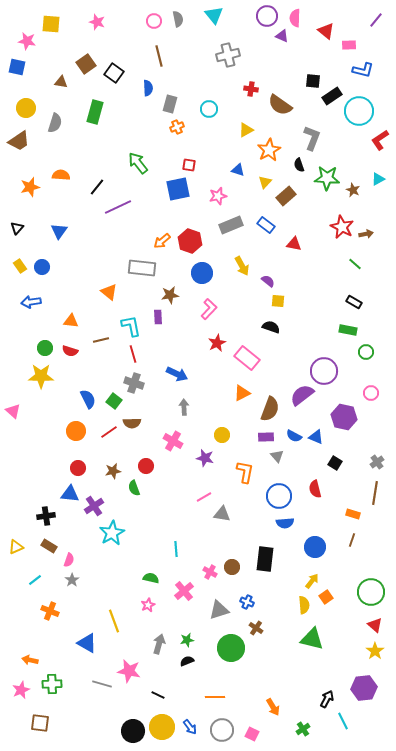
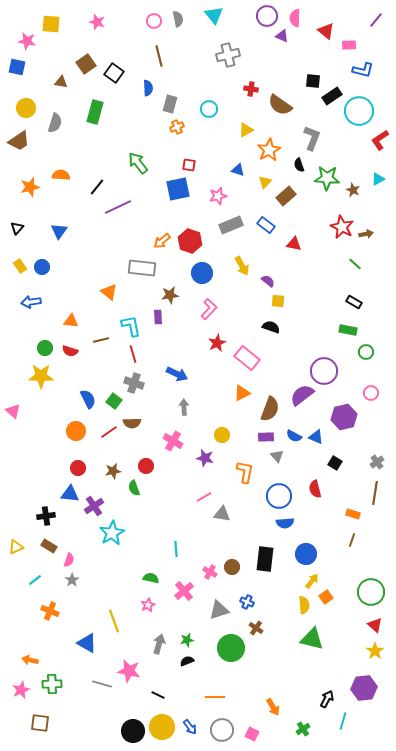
purple hexagon at (344, 417): rotated 25 degrees counterclockwise
blue circle at (315, 547): moved 9 px left, 7 px down
cyan line at (343, 721): rotated 42 degrees clockwise
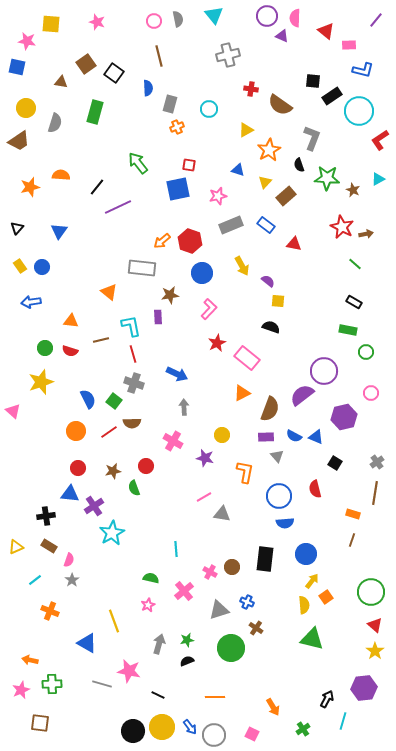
yellow star at (41, 376): moved 6 px down; rotated 20 degrees counterclockwise
gray circle at (222, 730): moved 8 px left, 5 px down
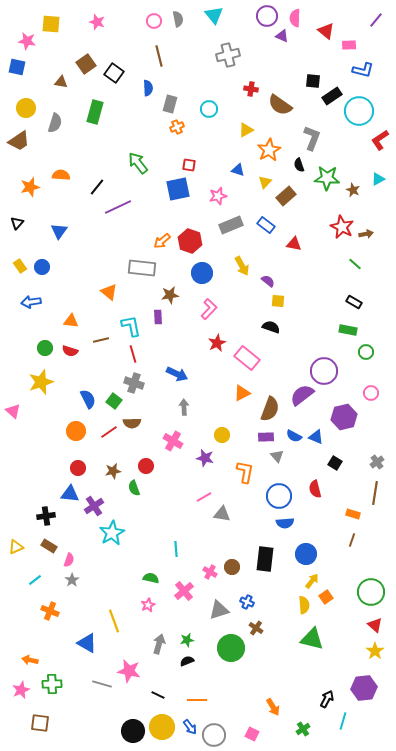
black triangle at (17, 228): moved 5 px up
orange line at (215, 697): moved 18 px left, 3 px down
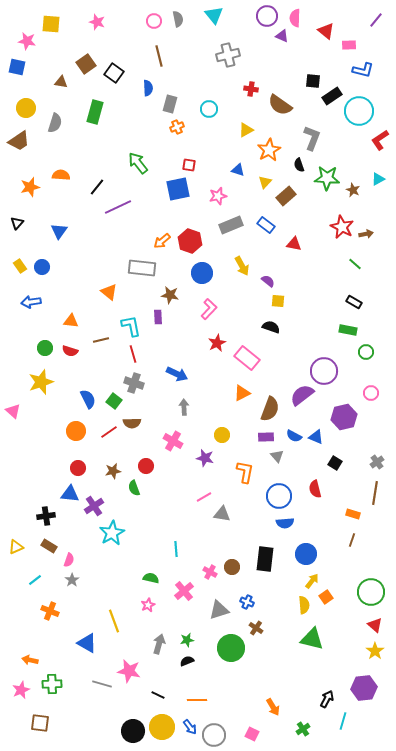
brown star at (170, 295): rotated 18 degrees clockwise
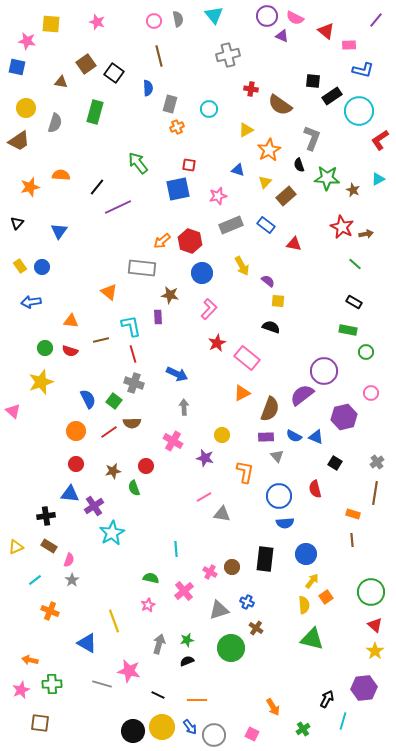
pink semicircle at (295, 18): rotated 66 degrees counterclockwise
red circle at (78, 468): moved 2 px left, 4 px up
brown line at (352, 540): rotated 24 degrees counterclockwise
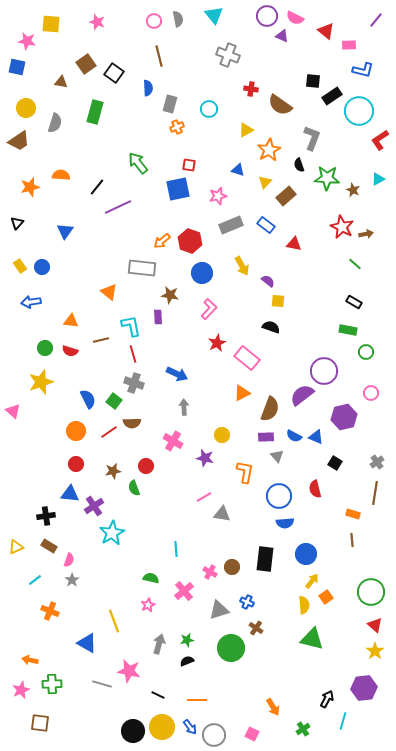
gray cross at (228, 55): rotated 35 degrees clockwise
blue triangle at (59, 231): moved 6 px right
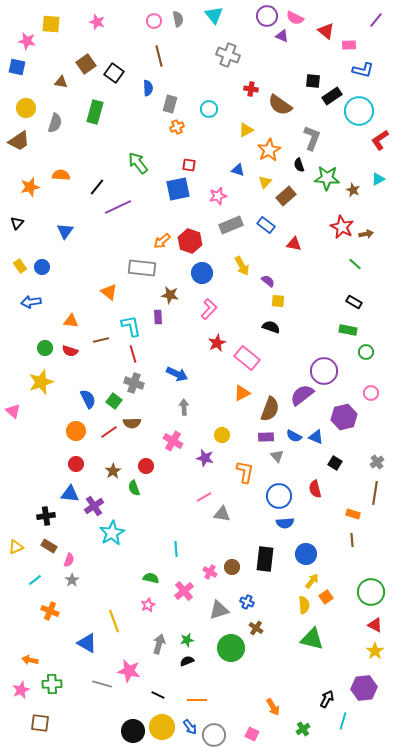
brown star at (113, 471): rotated 21 degrees counterclockwise
red triangle at (375, 625): rotated 14 degrees counterclockwise
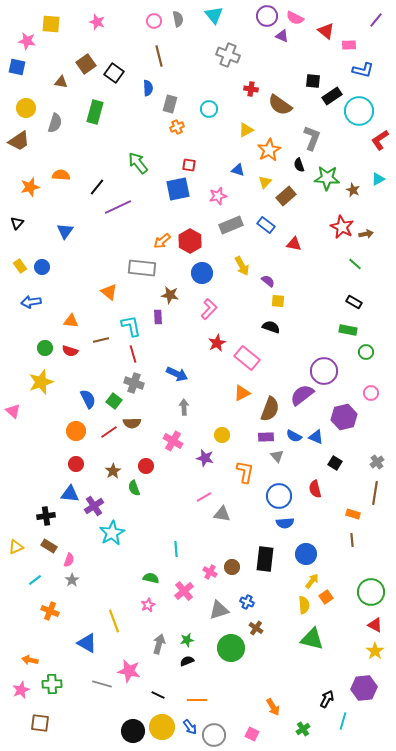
red hexagon at (190, 241): rotated 10 degrees clockwise
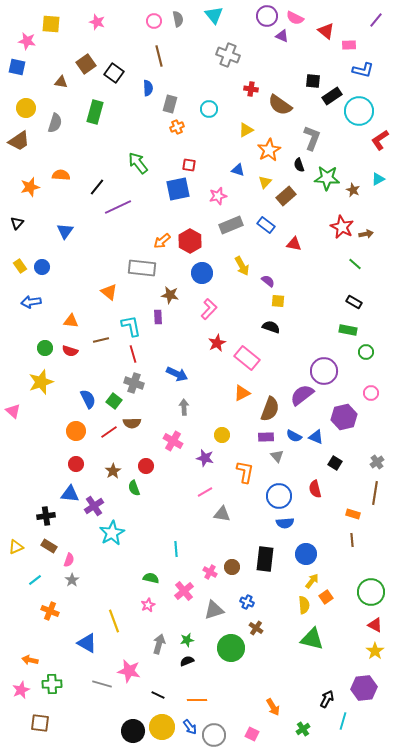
pink line at (204, 497): moved 1 px right, 5 px up
gray triangle at (219, 610): moved 5 px left
